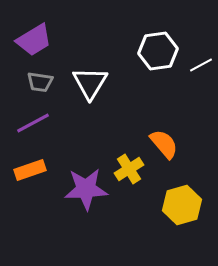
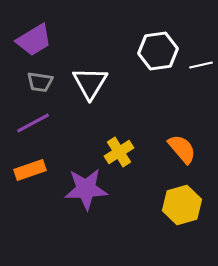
white line: rotated 15 degrees clockwise
orange semicircle: moved 18 px right, 5 px down
yellow cross: moved 10 px left, 17 px up
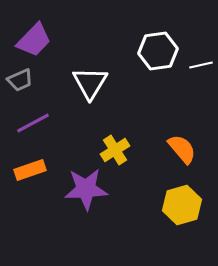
purple trapezoid: rotated 15 degrees counterclockwise
gray trapezoid: moved 20 px left, 2 px up; rotated 32 degrees counterclockwise
yellow cross: moved 4 px left, 2 px up
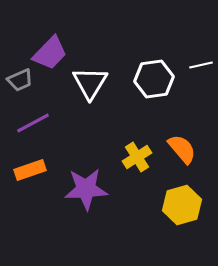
purple trapezoid: moved 16 px right, 13 px down
white hexagon: moved 4 px left, 28 px down
yellow cross: moved 22 px right, 7 px down
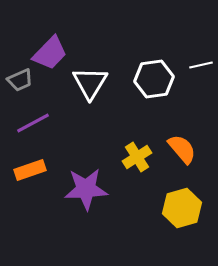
yellow hexagon: moved 3 px down
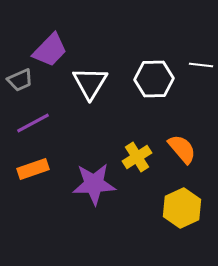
purple trapezoid: moved 3 px up
white line: rotated 20 degrees clockwise
white hexagon: rotated 6 degrees clockwise
orange rectangle: moved 3 px right, 1 px up
purple star: moved 8 px right, 5 px up
yellow hexagon: rotated 9 degrees counterclockwise
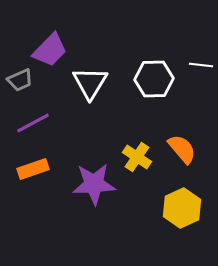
yellow cross: rotated 24 degrees counterclockwise
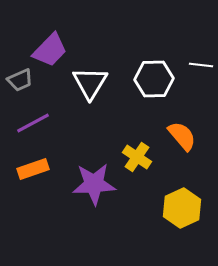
orange semicircle: moved 13 px up
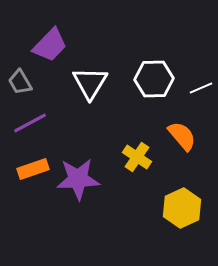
purple trapezoid: moved 5 px up
white line: moved 23 px down; rotated 30 degrees counterclockwise
gray trapezoid: moved 2 px down; rotated 84 degrees clockwise
purple line: moved 3 px left
purple star: moved 16 px left, 5 px up
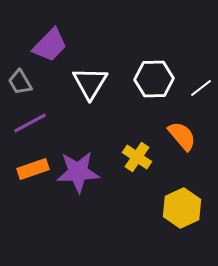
white line: rotated 15 degrees counterclockwise
purple star: moved 7 px up
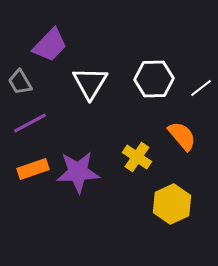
yellow hexagon: moved 10 px left, 4 px up
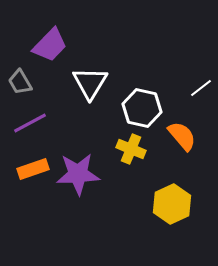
white hexagon: moved 12 px left, 29 px down; rotated 15 degrees clockwise
yellow cross: moved 6 px left, 8 px up; rotated 12 degrees counterclockwise
purple star: moved 2 px down
